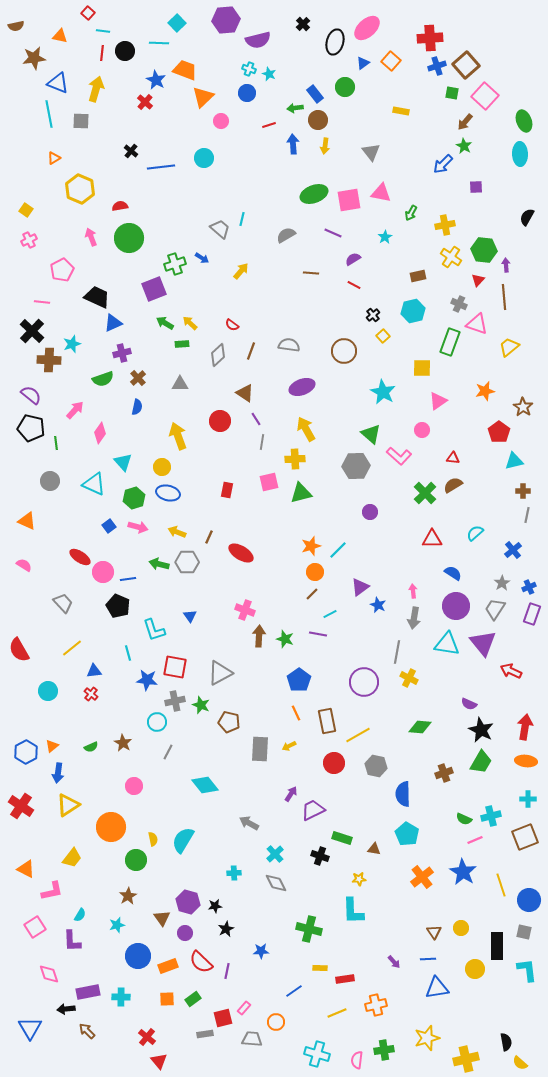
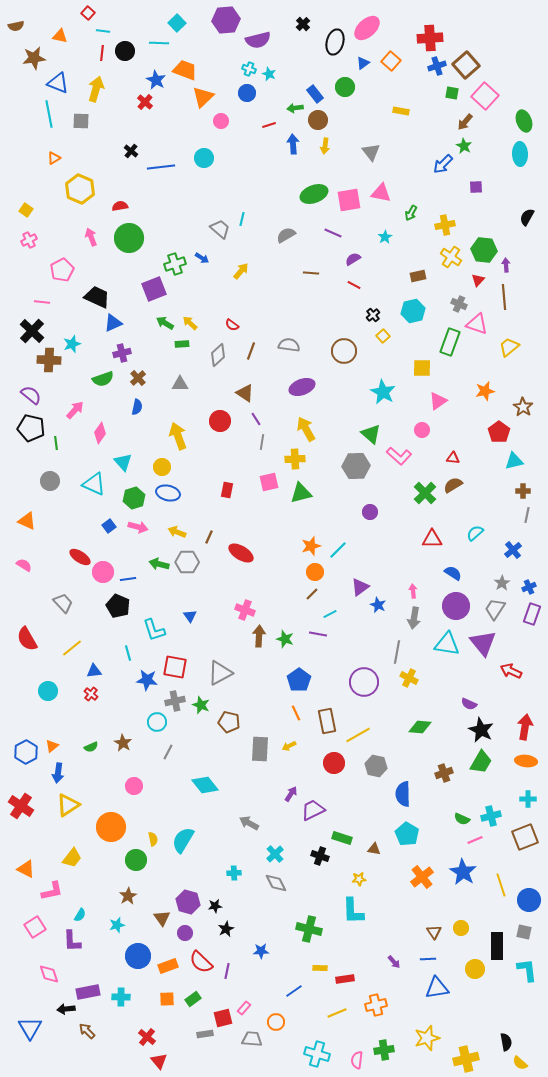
red semicircle at (19, 650): moved 8 px right, 11 px up
green semicircle at (464, 819): moved 2 px left
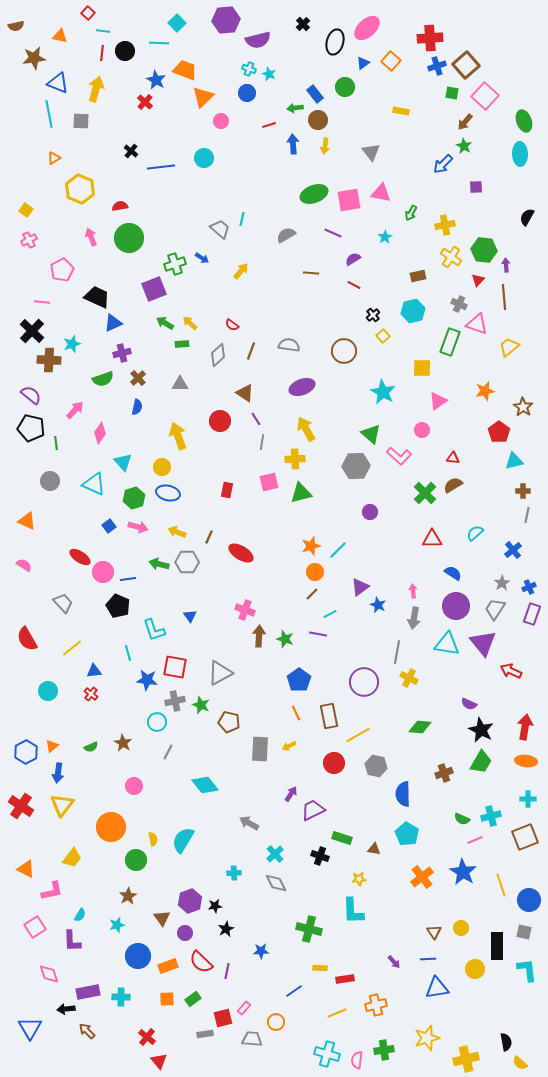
brown rectangle at (327, 721): moved 2 px right, 5 px up
yellow triangle at (68, 805): moved 6 px left; rotated 20 degrees counterclockwise
purple hexagon at (188, 902): moved 2 px right, 1 px up; rotated 25 degrees clockwise
cyan cross at (317, 1054): moved 10 px right
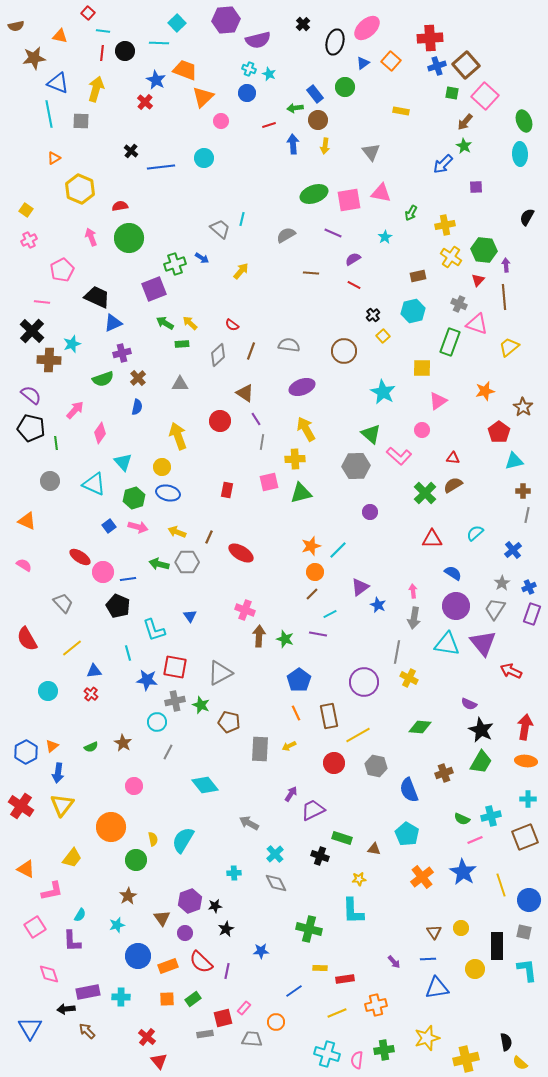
blue semicircle at (403, 794): moved 6 px right, 4 px up; rotated 20 degrees counterclockwise
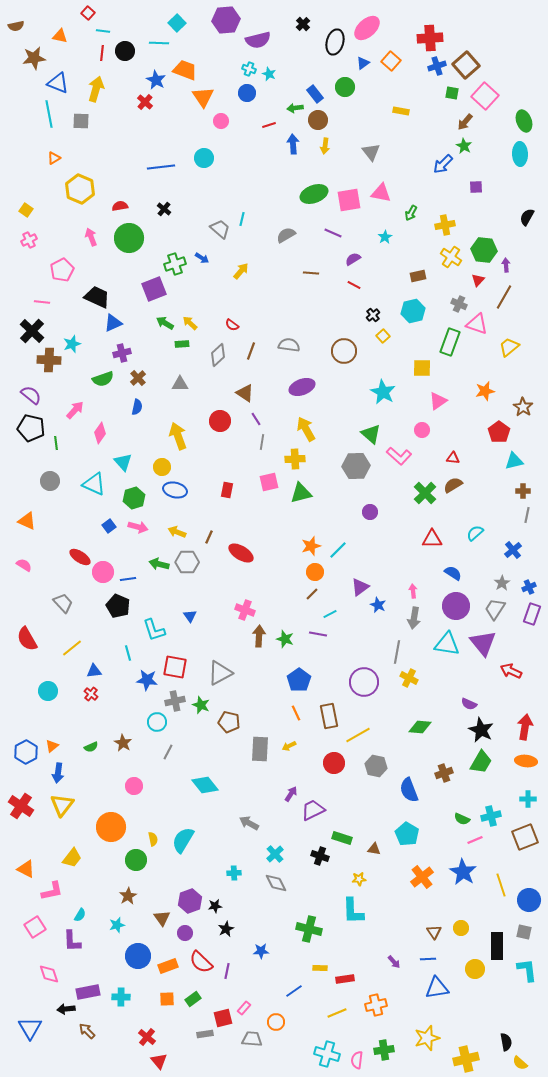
orange triangle at (203, 97): rotated 20 degrees counterclockwise
black cross at (131, 151): moved 33 px right, 58 px down
brown line at (504, 297): rotated 35 degrees clockwise
blue ellipse at (168, 493): moved 7 px right, 3 px up
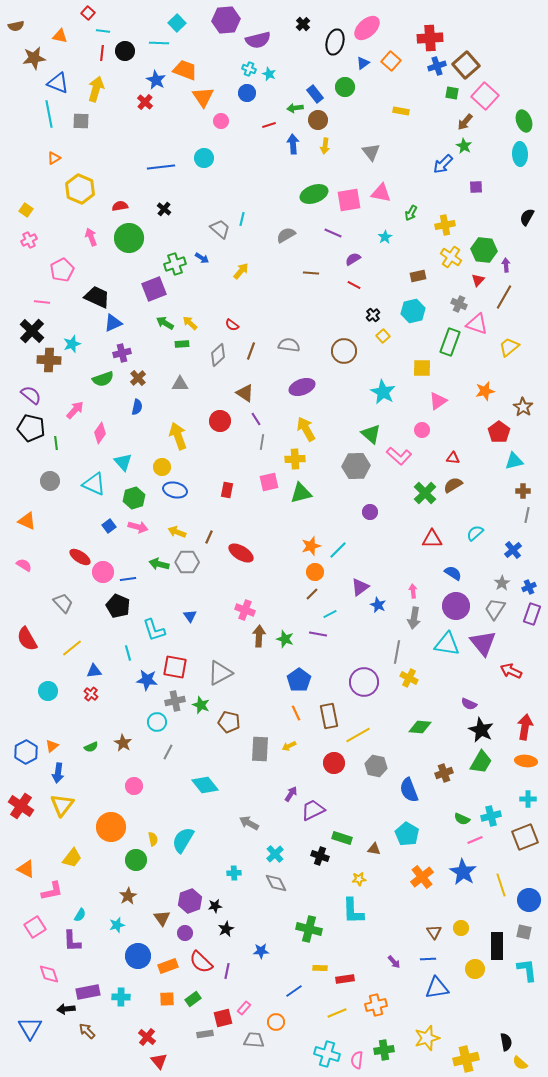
gray trapezoid at (252, 1039): moved 2 px right, 1 px down
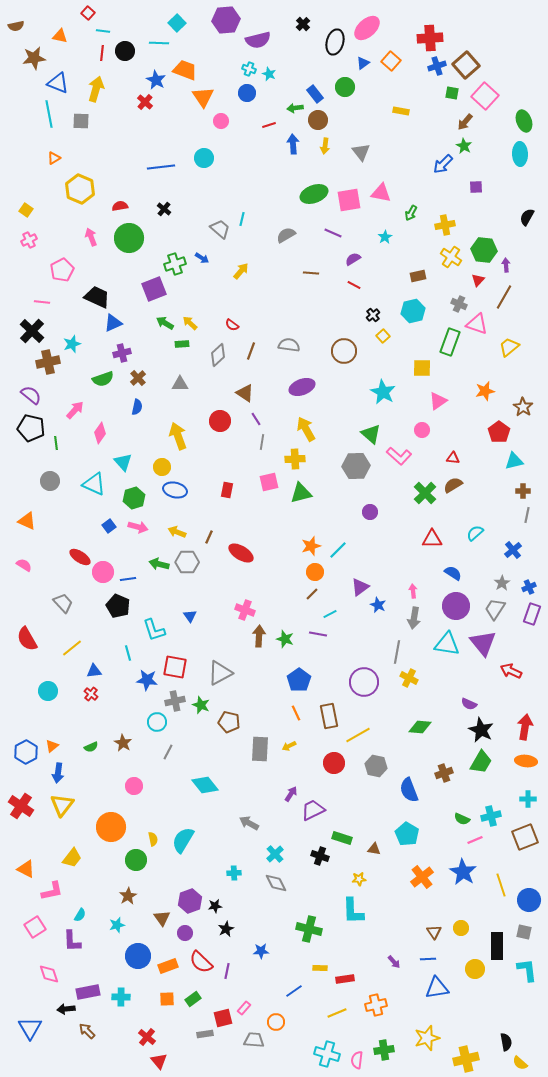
gray triangle at (371, 152): moved 10 px left
brown cross at (49, 360): moved 1 px left, 2 px down; rotated 15 degrees counterclockwise
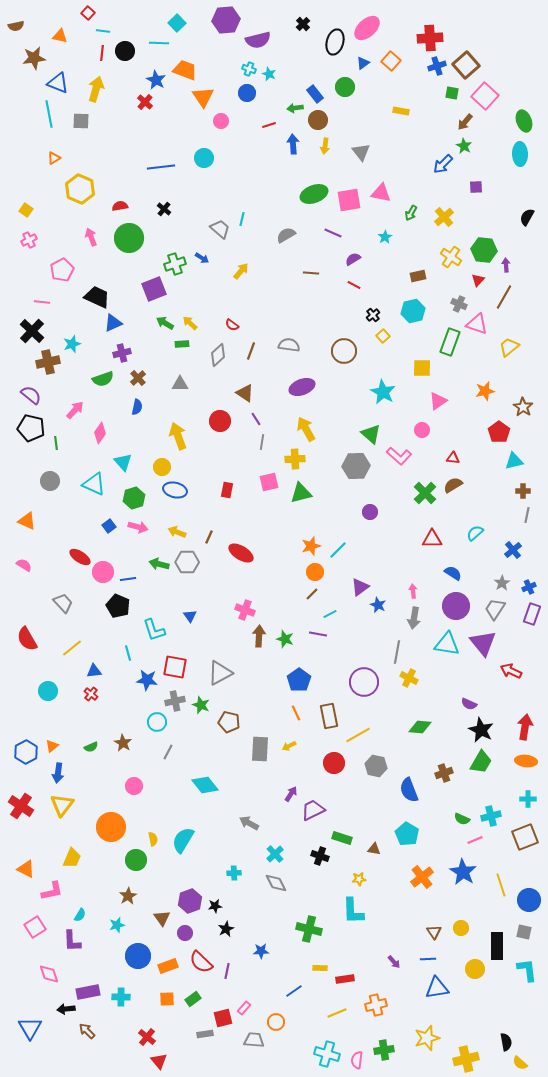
yellow cross at (445, 225): moved 1 px left, 8 px up; rotated 30 degrees counterclockwise
yellow trapezoid at (72, 858): rotated 15 degrees counterclockwise
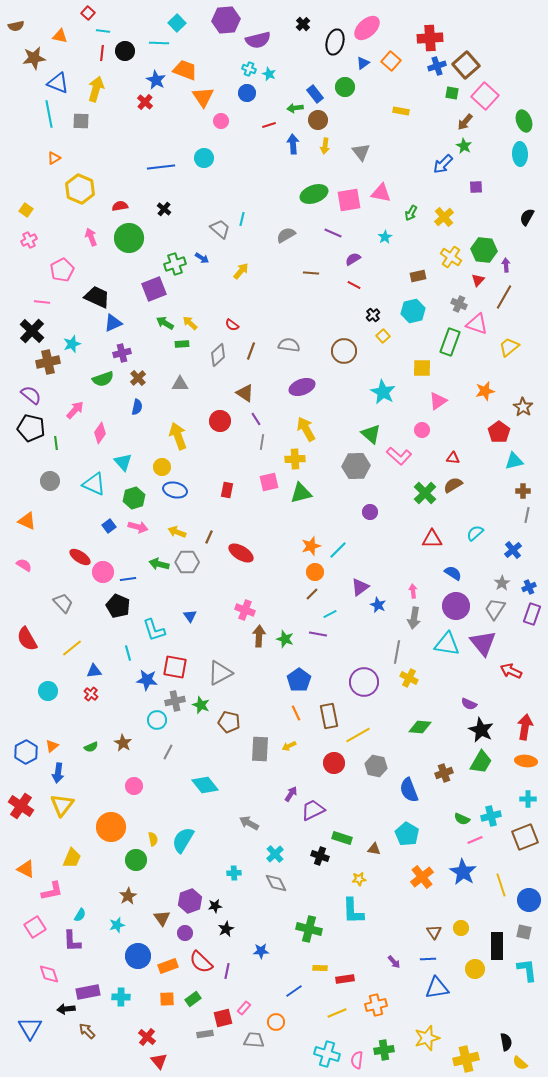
cyan circle at (157, 722): moved 2 px up
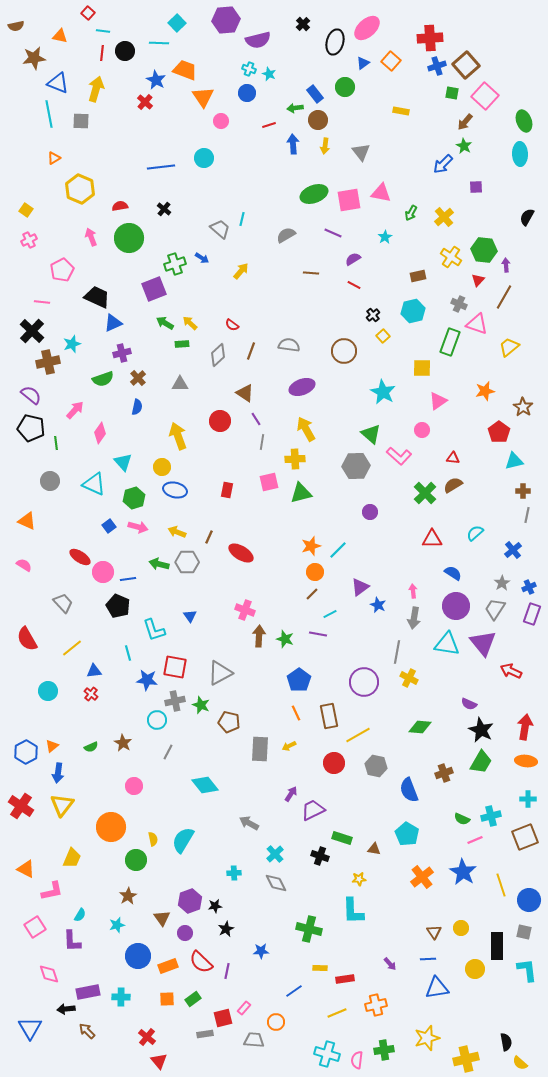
purple arrow at (394, 962): moved 4 px left, 2 px down
